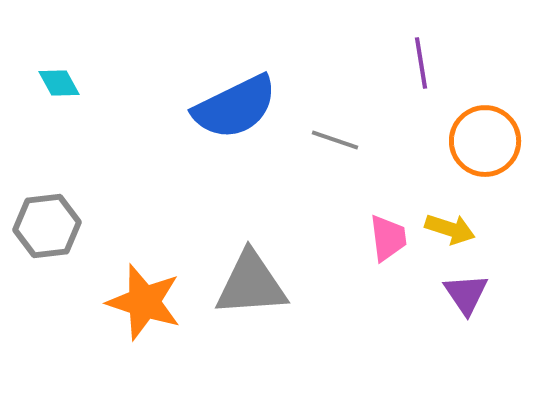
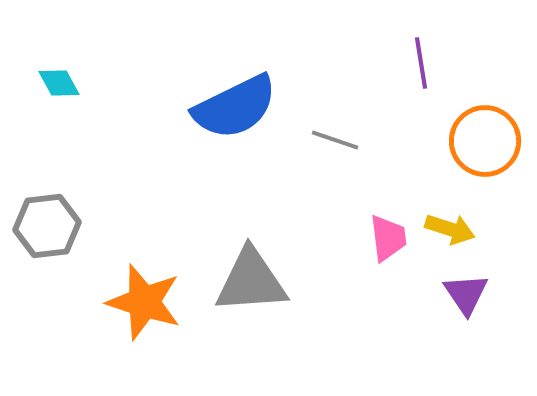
gray triangle: moved 3 px up
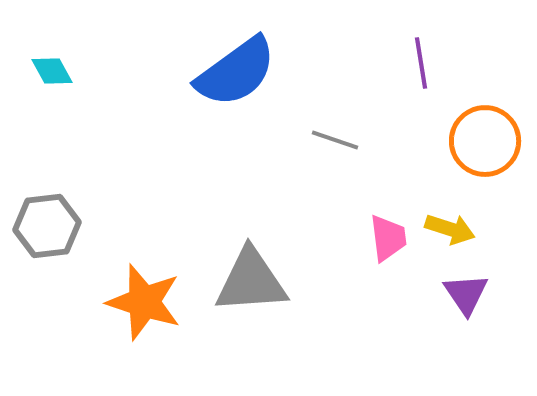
cyan diamond: moved 7 px left, 12 px up
blue semicircle: moved 1 px right, 35 px up; rotated 10 degrees counterclockwise
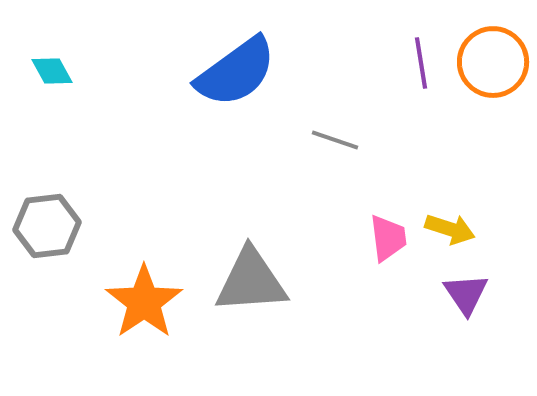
orange circle: moved 8 px right, 79 px up
orange star: rotated 20 degrees clockwise
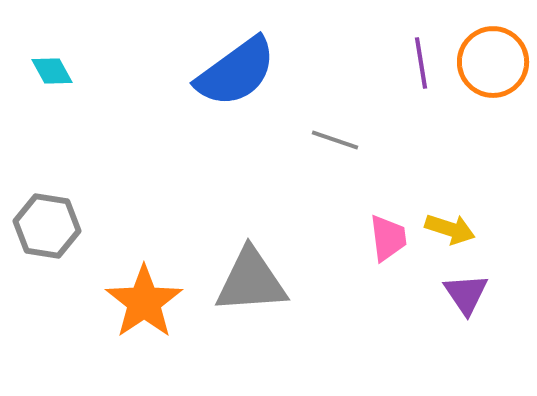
gray hexagon: rotated 16 degrees clockwise
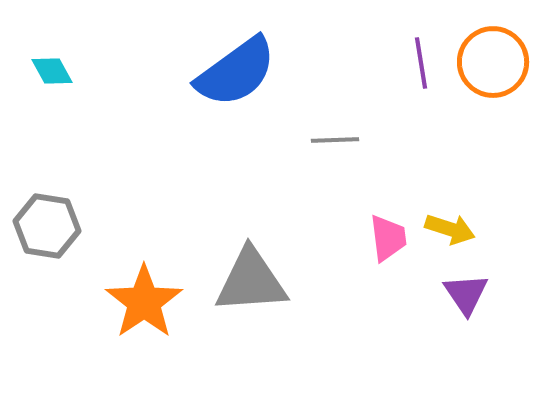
gray line: rotated 21 degrees counterclockwise
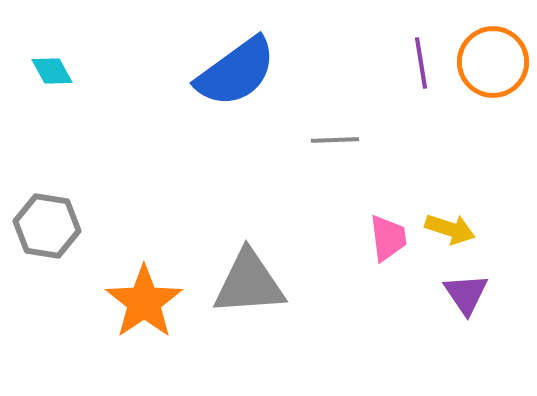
gray triangle: moved 2 px left, 2 px down
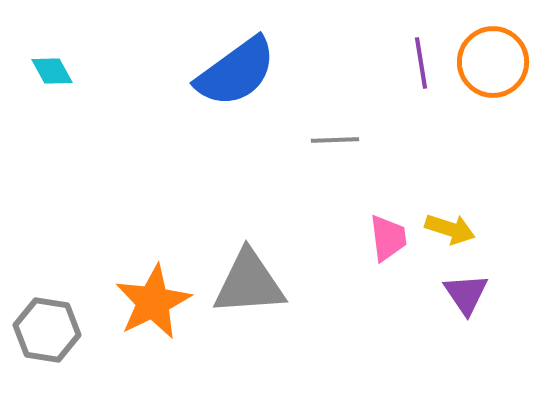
gray hexagon: moved 104 px down
orange star: moved 9 px right; rotated 8 degrees clockwise
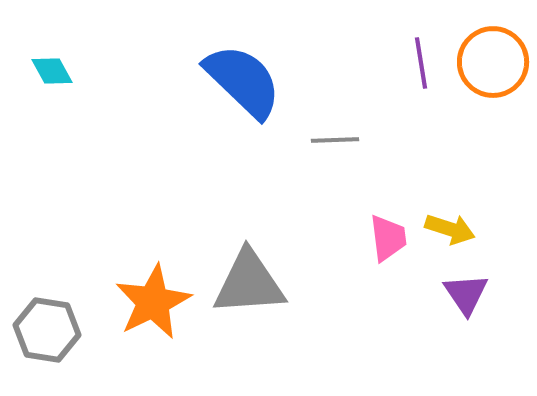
blue semicircle: moved 7 px right, 9 px down; rotated 100 degrees counterclockwise
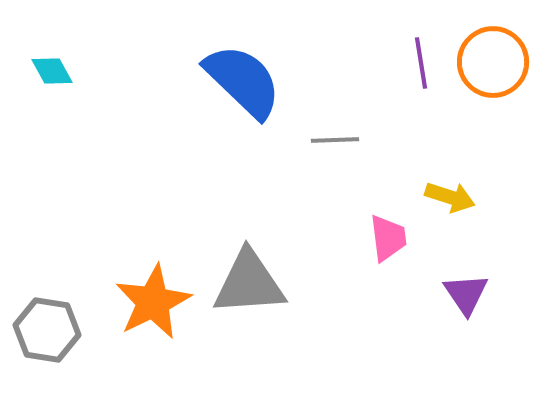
yellow arrow: moved 32 px up
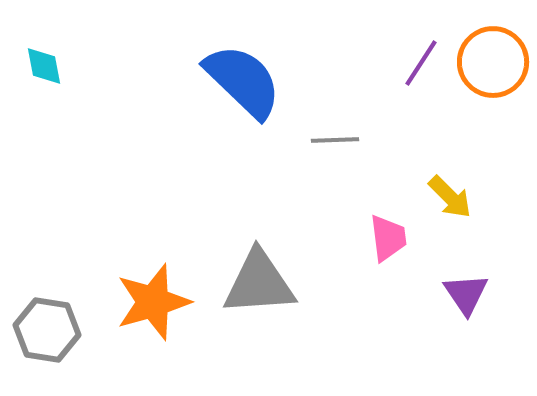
purple line: rotated 42 degrees clockwise
cyan diamond: moved 8 px left, 5 px up; rotated 18 degrees clockwise
yellow arrow: rotated 27 degrees clockwise
gray triangle: moved 10 px right
orange star: rotated 10 degrees clockwise
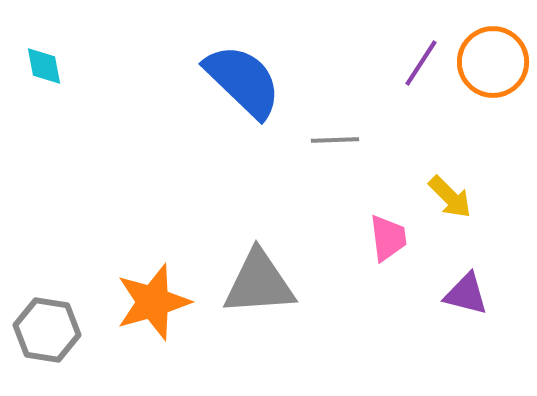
purple triangle: rotated 42 degrees counterclockwise
